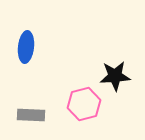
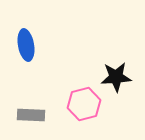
blue ellipse: moved 2 px up; rotated 16 degrees counterclockwise
black star: moved 1 px right, 1 px down
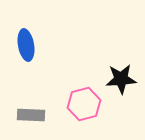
black star: moved 5 px right, 2 px down
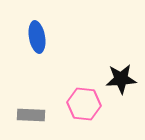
blue ellipse: moved 11 px right, 8 px up
pink hexagon: rotated 20 degrees clockwise
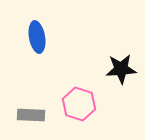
black star: moved 10 px up
pink hexagon: moved 5 px left; rotated 12 degrees clockwise
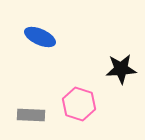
blue ellipse: moved 3 px right; rotated 56 degrees counterclockwise
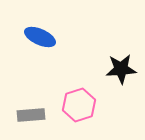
pink hexagon: moved 1 px down; rotated 24 degrees clockwise
gray rectangle: rotated 8 degrees counterclockwise
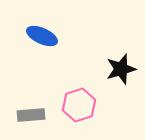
blue ellipse: moved 2 px right, 1 px up
black star: rotated 12 degrees counterclockwise
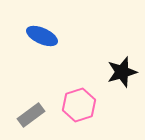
black star: moved 1 px right, 3 px down
gray rectangle: rotated 32 degrees counterclockwise
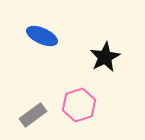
black star: moved 17 px left, 15 px up; rotated 12 degrees counterclockwise
gray rectangle: moved 2 px right
